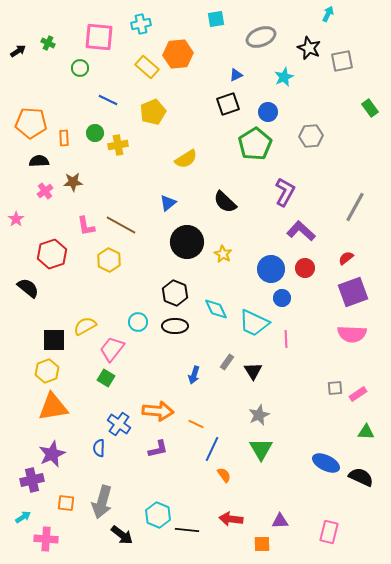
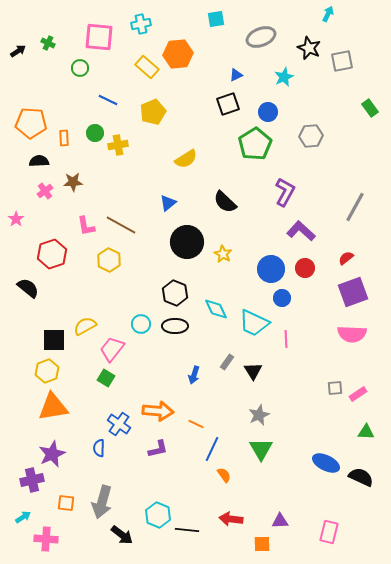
cyan circle at (138, 322): moved 3 px right, 2 px down
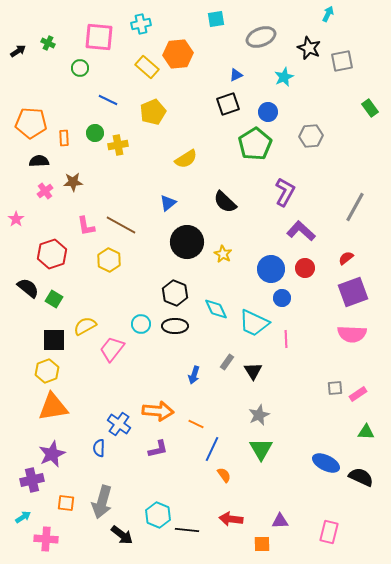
green square at (106, 378): moved 52 px left, 79 px up
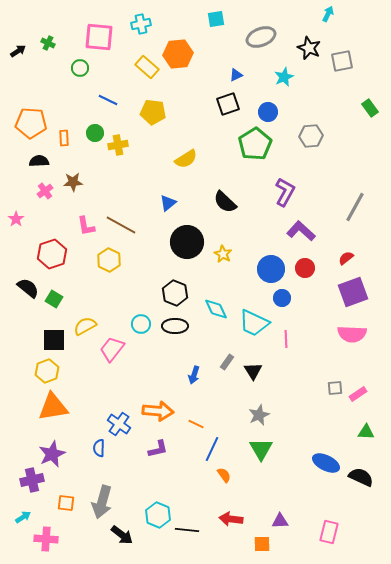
yellow pentagon at (153, 112): rotated 30 degrees clockwise
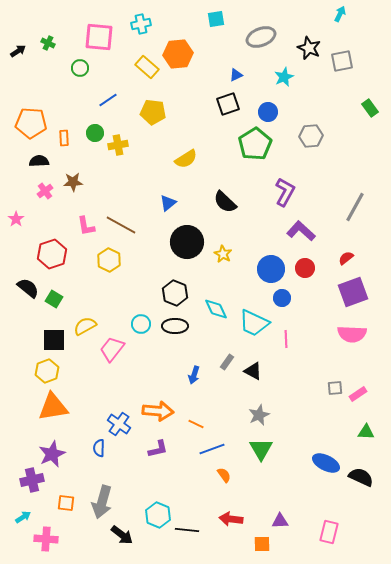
cyan arrow at (328, 14): moved 12 px right
blue line at (108, 100): rotated 60 degrees counterclockwise
black triangle at (253, 371): rotated 30 degrees counterclockwise
blue line at (212, 449): rotated 45 degrees clockwise
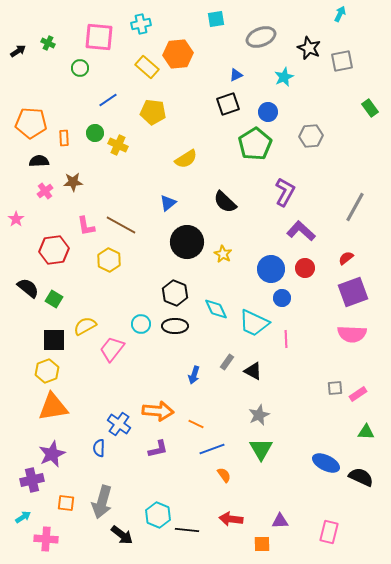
yellow cross at (118, 145): rotated 36 degrees clockwise
red hexagon at (52, 254): moved 2 px right, 4 px up; rotated 12 degrees clockwise
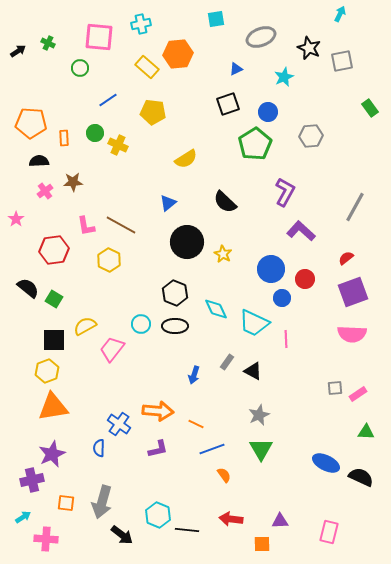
blue triangle at (236, 75): moved 6 px up
red circle at (305, 268): moved 11 px down
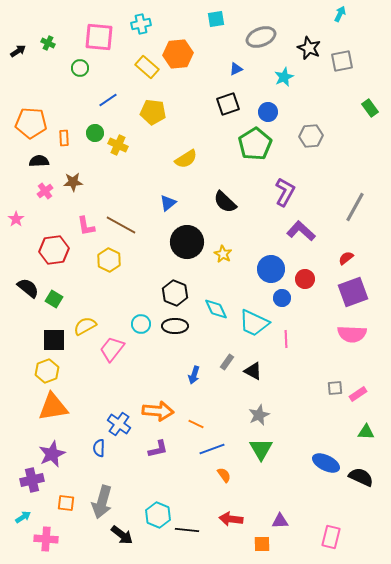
pink rectangle at (329, 532): moved 2 px right, 5 px down
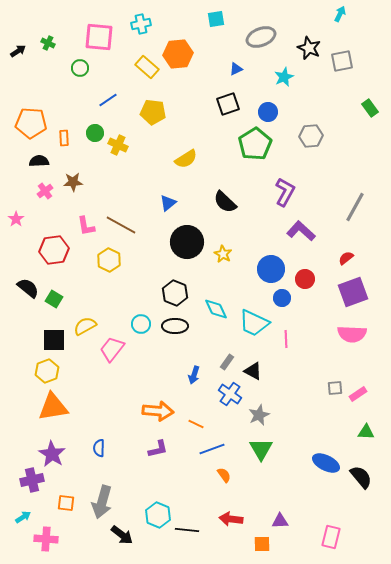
blue cross at (119, 424): moved 111 px right, 30 px up
purple star at (52, 454): rotated 16 degrees counterclockwise
black semicircle at (361, 477): rotated 25 degrees clockwise
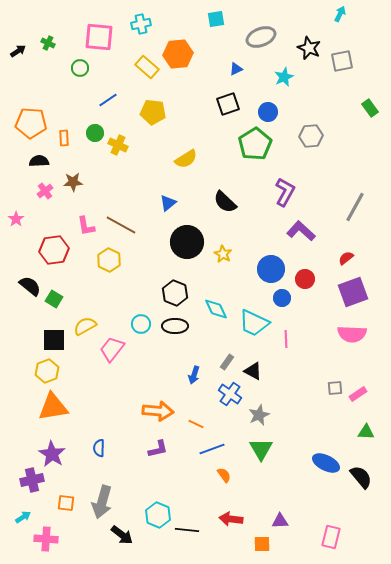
black semicircle at (28, 288): moved 2 px right, 2 px up
